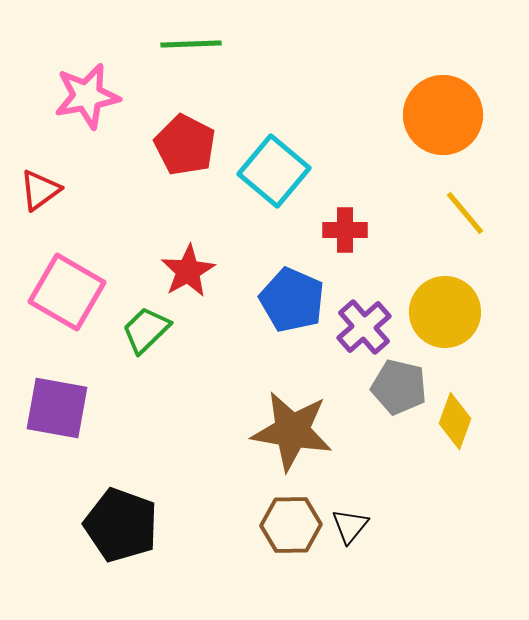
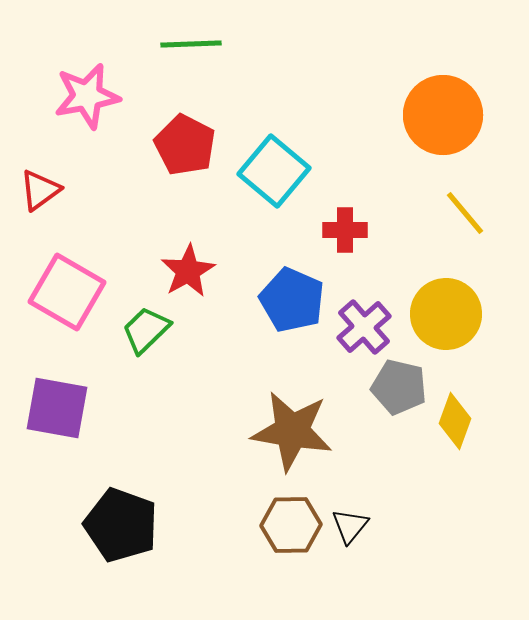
yellow circle: moved 1 px right, 2 px down
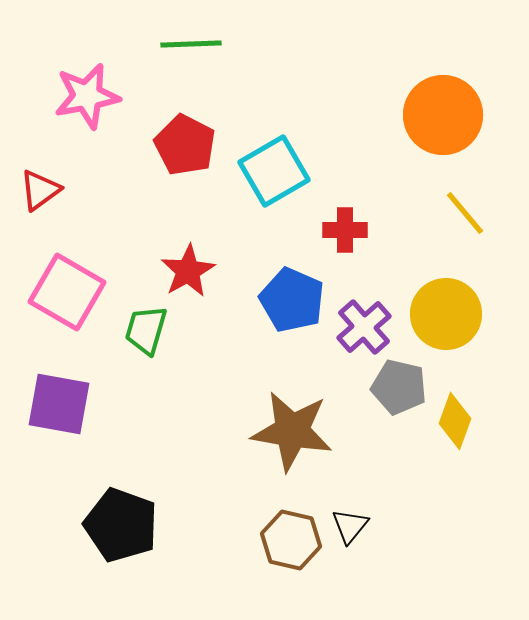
cyan square: rotated 20 degrees clockwise
green trapezoid: rotated 30 degrees counterclockwise
purple square: moved 2 px right, 4 px up
brown hexagon: moved 15 px down; rotated 14 degrees clockwise
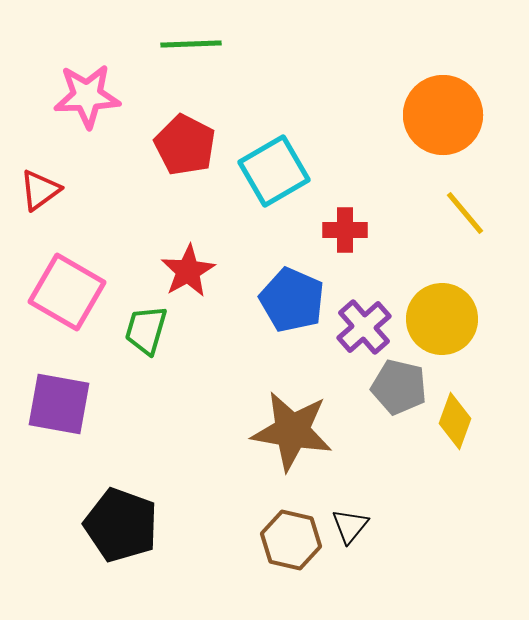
pink star: rotated 8 degrees clockwise
yellow circle: moved 4 px left, 5 px down
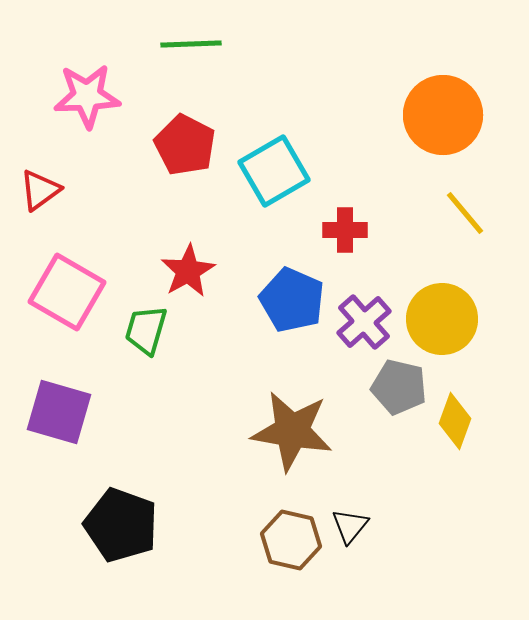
purple cross: moved 5 px up
purple square: moved 8 px down; rotated 6 degrees clockwise
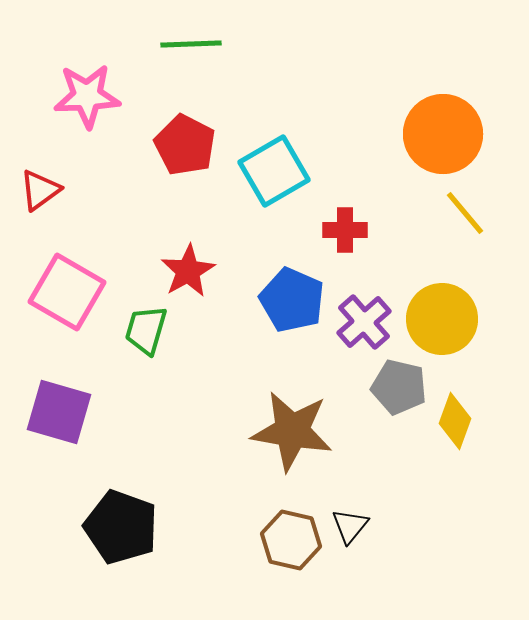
orange circle: moved 19 px down
black pentagon: moved 2 px down
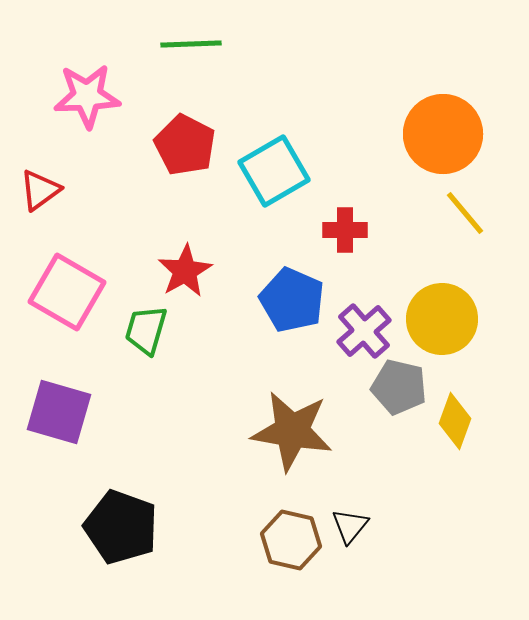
red star: moved 3 px left
purple cross: moved 9 px down
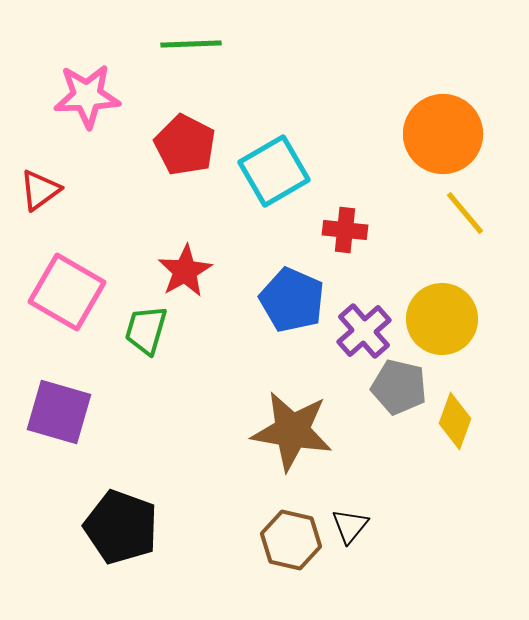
red cross: rotated 6 degrees clockwise
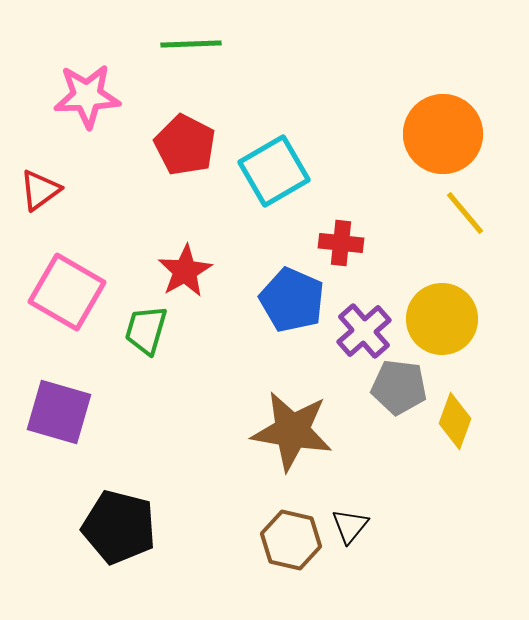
red cross: moved 4 px left, 13 px down
gray pentagon: rotated 6 degrees counterclockwise
black pentagon: moved 2 px left; rotated 6 degrees counterclockwise
